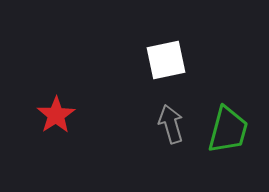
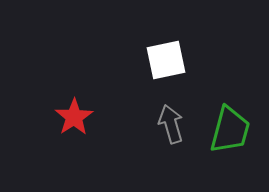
red star: moved 18 px right, 2 px down
green trapezoid: moved 2 px right
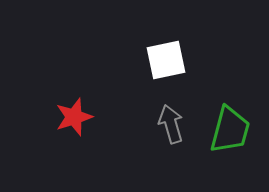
red star: rotated 15 degrees clockwise
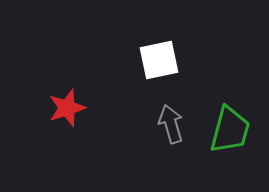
white square: moved 7 px left
red star: moved 7 px left, 9 px up
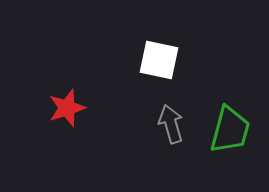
white square: rotated 24 degrees clockwise
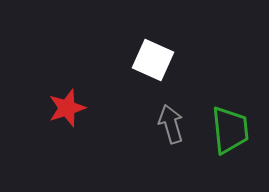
white square: moved 6 px left; rotated 12 degrees clockwise
green trapezoid: rotated 21 degrees counterclockwise
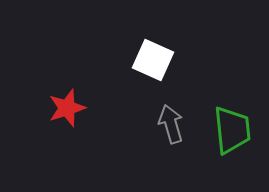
green trapezoid: moved 2 px right
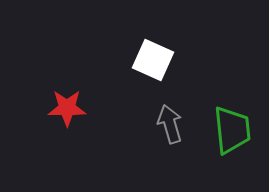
red star: rotated 18 degrees clockwise
gray arrow: moved 1 px left
